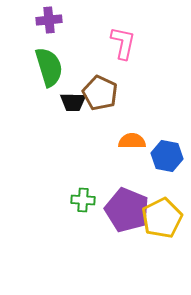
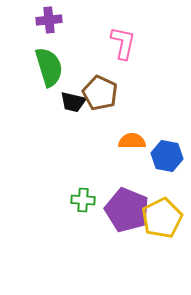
black trapezoid: rotated 12 degrees clockwise
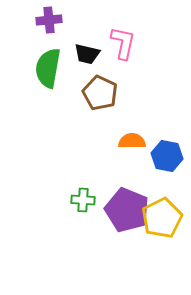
green semicircle: moved 1 px left, 1 px down; rotated 153 degrees counterclockwise
black trapezoid: moved 14 px right, 48 px up
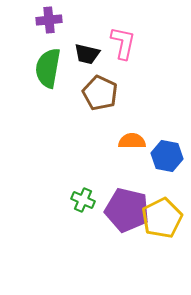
green cross: rotated 20 degrees clockwise
purple pentagon: rotated 9 degrees counterclockwise
